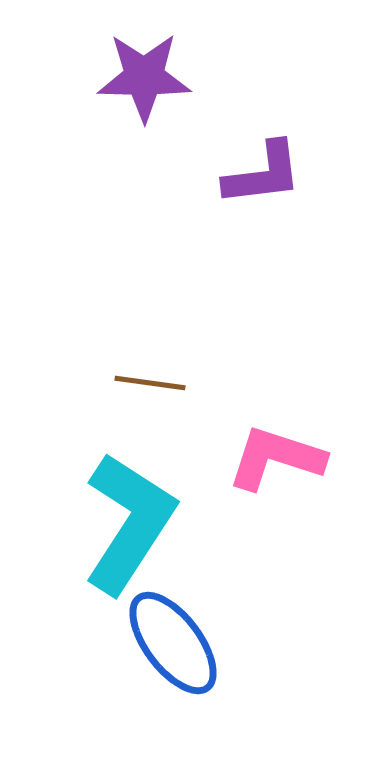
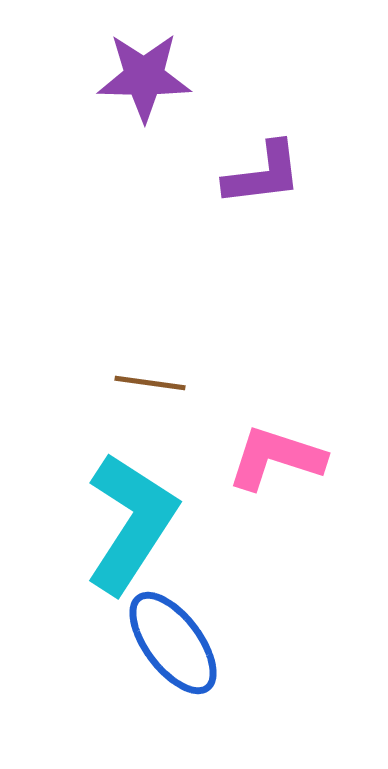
cyan L-shape: moved 2 px right
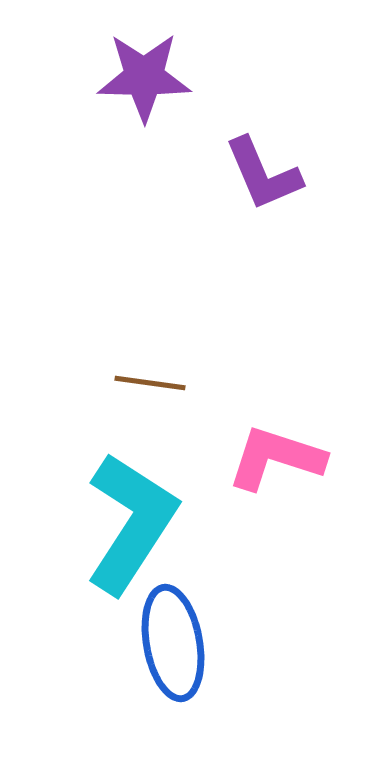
purple L-shape: rotated 74 degrees clockwise
blue ellipse: rotated 27 degrees clockwise
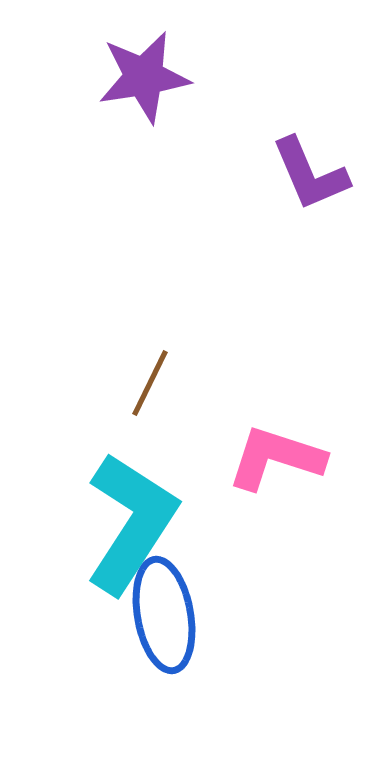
purple star: rotated 10 degrees counterclockwise
purple L-shape: moved 47 px right
brown line: rotated 72 degrees counterclockwise
blue ellipse: moved 9 px left, 28 px up
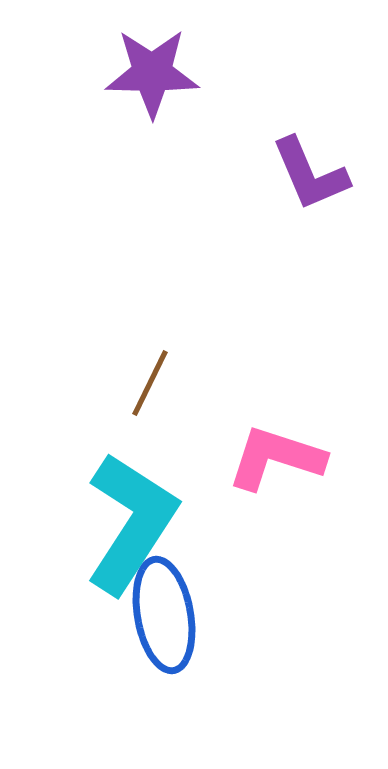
purple star: moved 8 px right, 4 px up; rotated 10 degrees clockwise
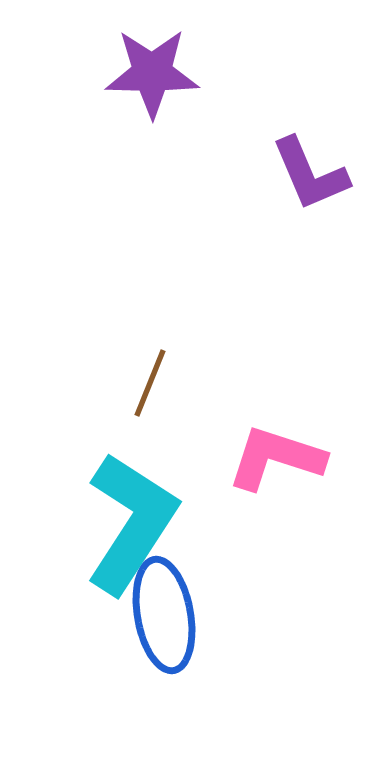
brown line: rotated 4 degrees counterclockwise
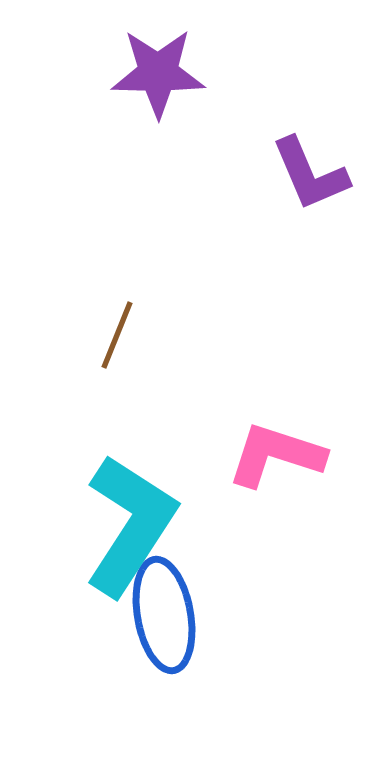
purple star: moved 6 px right
brown line: moved 33 px left, 48 px up
pink L-shape: moved 3 px up
cyan L-shape: moved 1 px left, 2 px down
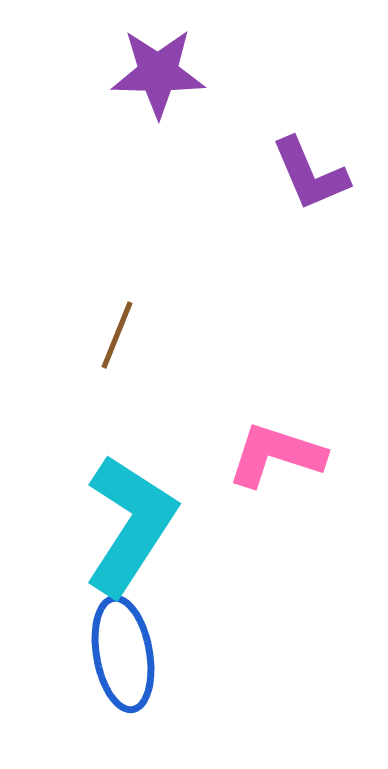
blue ellipse: moved 41 px left, 39 px down
